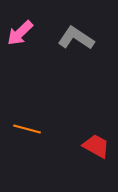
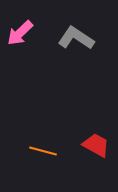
orange line: moved 16 px right, 22 px down
red trapezoid: moved 1 px up
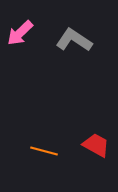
gray L-shape: moved 2 px left, 2 px down
orange line: moved 1 px right
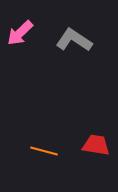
red trapezoid: rotated 20 degrees counterclockwise
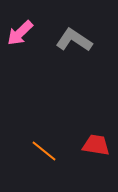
orange line: rotated 24 degrees clockwise
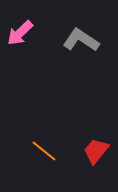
gray L-shape: moved 7 px right
red trapezoid: moved 6 px down; rotated 60 degrees counterclockwise
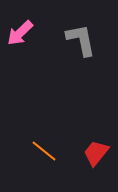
gray L-shape: rotated 45 degrees clockwise
red trapezoid: moved 2 px down
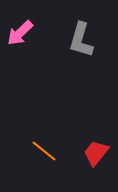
gray L-shape: rotated 153 degrees counterclockwise
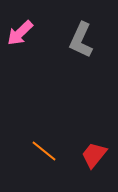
gray L-shape: rotated 9 degrees clockwise
red trapezoid: moved 2 px left, 2 px down
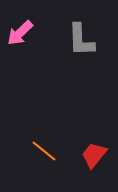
gray L-shape: rotated 27 degrees counterclockwise
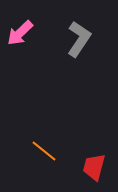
gray L-shape: moved 2 px left, 1 px up; rotated 144 degrees counterclockwise
red trapezoid: moved 12 px down; rotated 24 degrees counterclockwise
